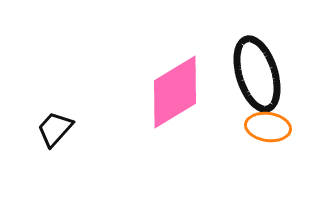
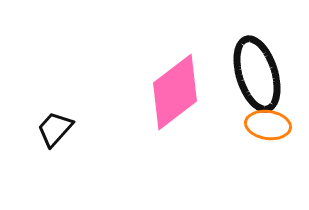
pink diamond: rotated 6 degrees counterclockwise
orange ellipse: moved 2 px up
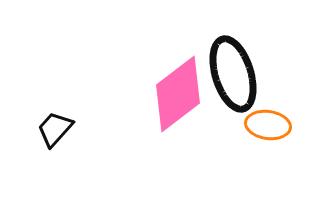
black ellipse: moved 24 px left
pink diamond: moved 3 px right, 2 px down
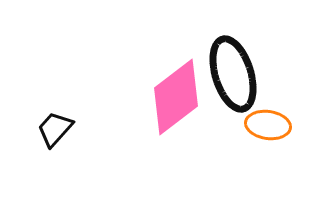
pink diamond: moved 2 px left, 3 px down
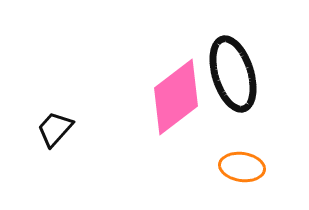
orange ellipse: moved 26 px left, 42 px down
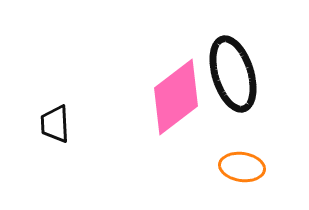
black trapezoid: moved 5 px up; rotated 45 degrees counterclockwise
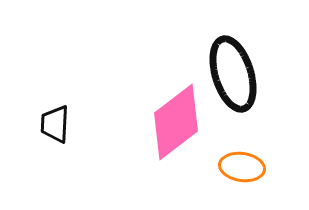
pink diamond: moved 25 px down
black trapezoid: rotated 6 degrees clockwise
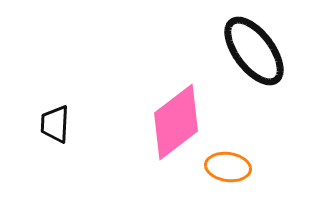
black ellipse: moved 21 px right, 23 px up; rotated 20 degrees counterclockwise
orange ellipse: moved 14 px left
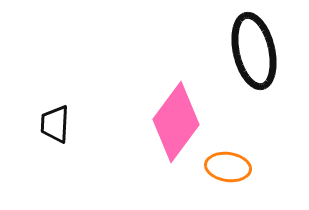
black ellipse: rotated 24 degrees clockwise
pink diamond: rotated 16 degrees counterclockwise
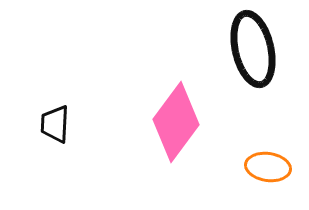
black ellipse: moved 1 px left, 2 px up
orange ellipse: moved 40 px right
